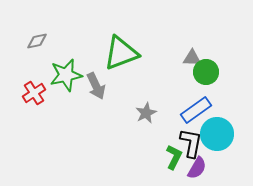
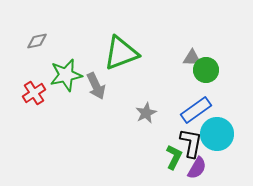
green circle: moved 2 px up
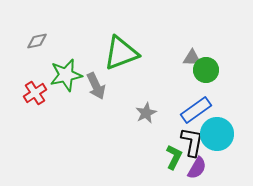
red cross: moved 1 px right
black L-shape: moved 1 px right, 1 px up
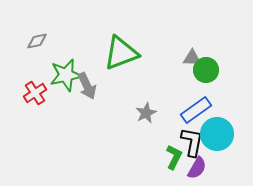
gray arrow: moved 9 px left
